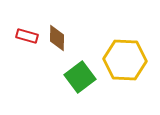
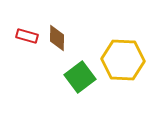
yellow hexagon: moved 2 px left
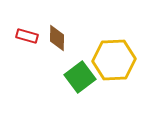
yellow hexagon: moved 9 px left; rotated 6 degrees counterclockwise
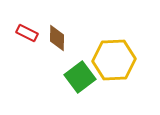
red rectangle: moved 3 px up; rotated 10 degrees clockwise
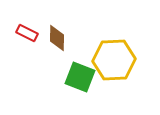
green square: rotated 32 degrees counterclockwise
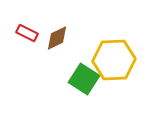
brown diamond: rotated 64 degrees clockwise
green square: moved 4 px right, 2 px down; rotated 12 degrees clockwise
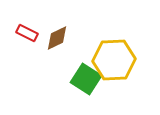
green square: moved 2 px right
